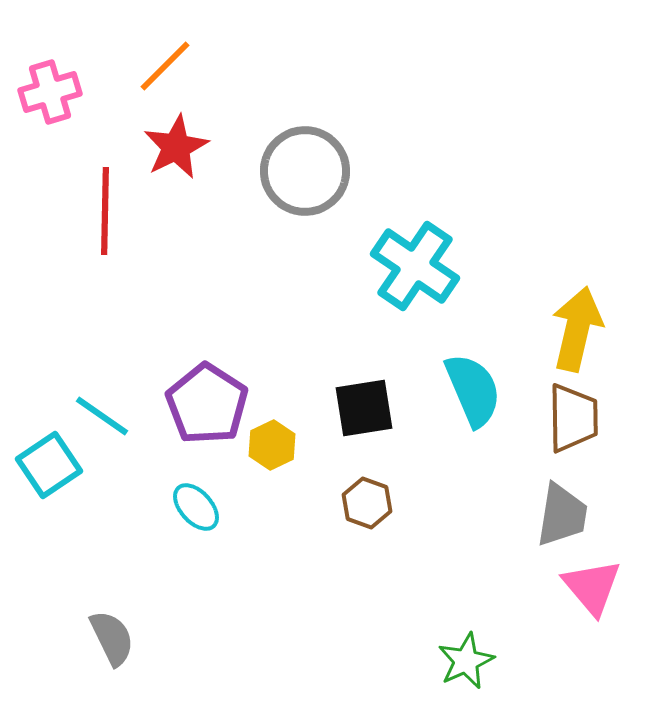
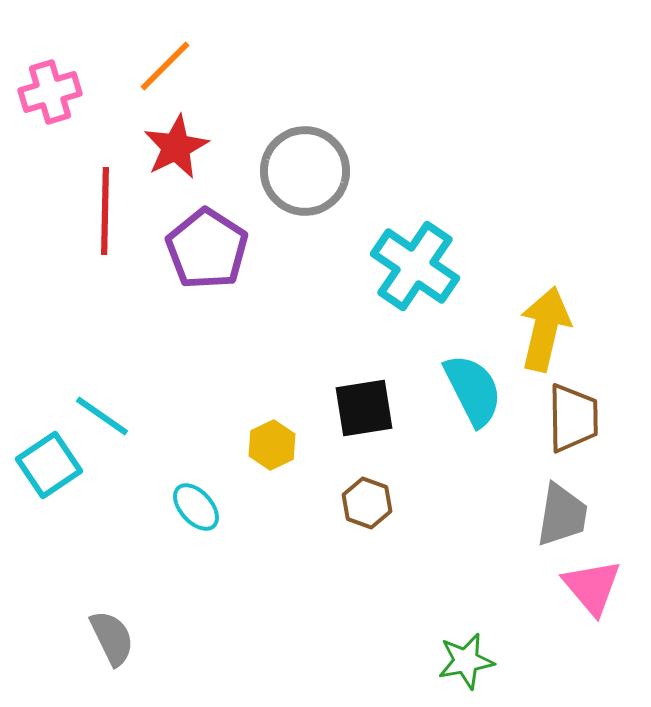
yellow arrow: moved 32 px left
cyan semicircle: rotated 4 degrees counterclockwise
purple pentagon: moved 155 px up
green star: rotated 14 degrees clockwise
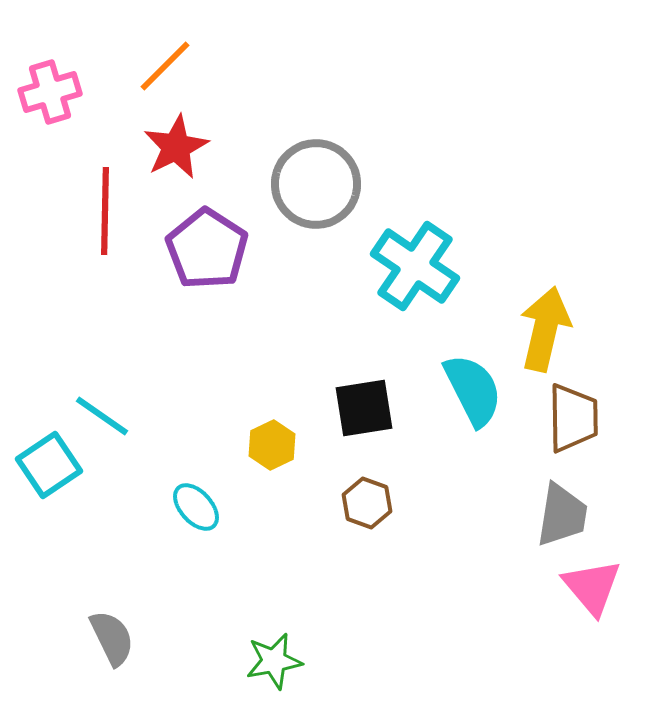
gray circle: moved 11 px right, 13 px down
green star: moved 192 px left
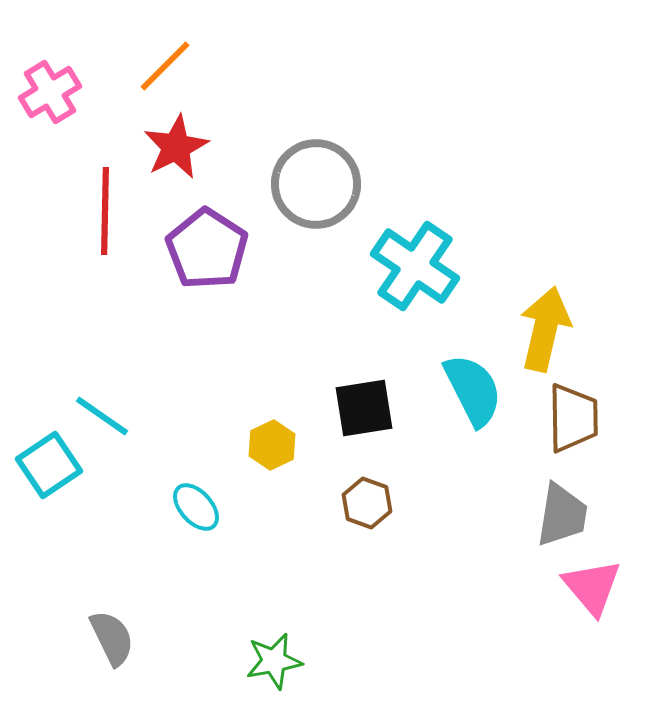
pink cross: rotated 14 degrees counterclockwise
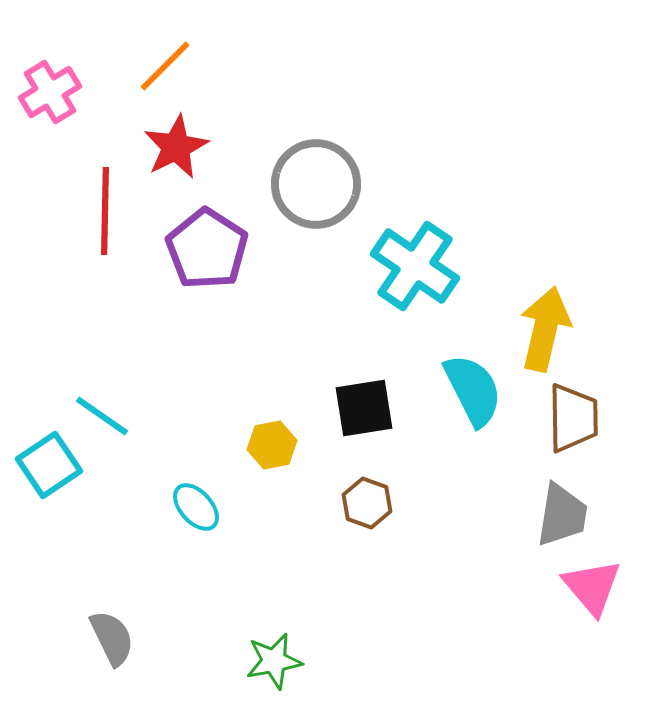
yellow hexagon: rotated 15 degrees clockwise
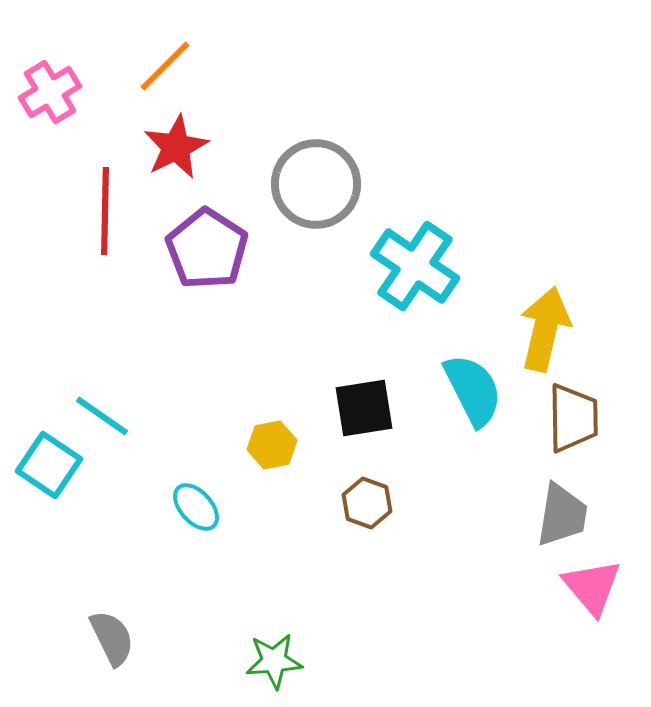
cyan square: rotated 22 degrees counterclockwise
green star: rotated 6 degrees clockwise
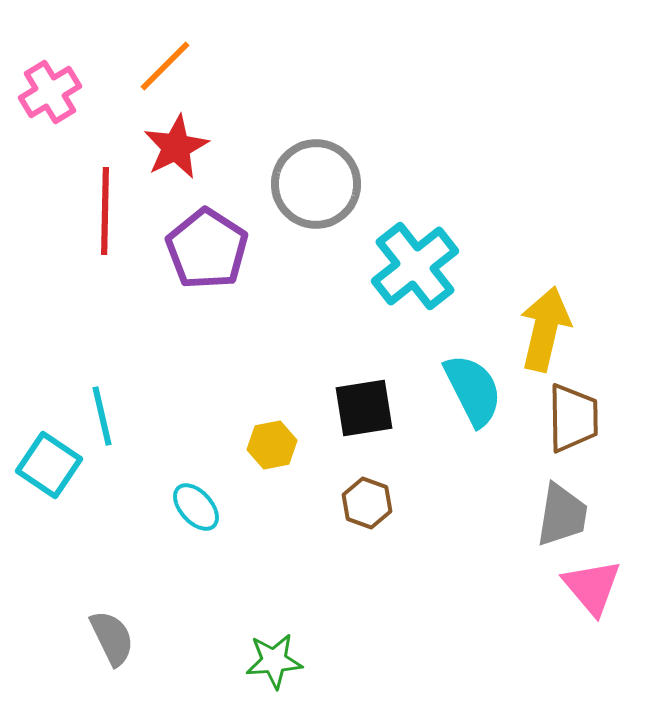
cyan cross: rotated 18 degrees clockwise
cyan line: rotated 42 degrees clockwise
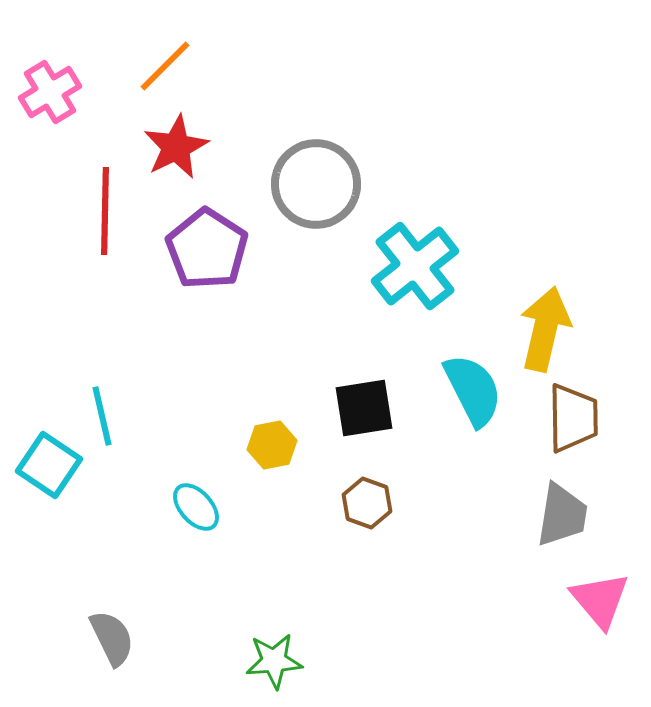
pink triangle: moved 8 px right, 13 px down
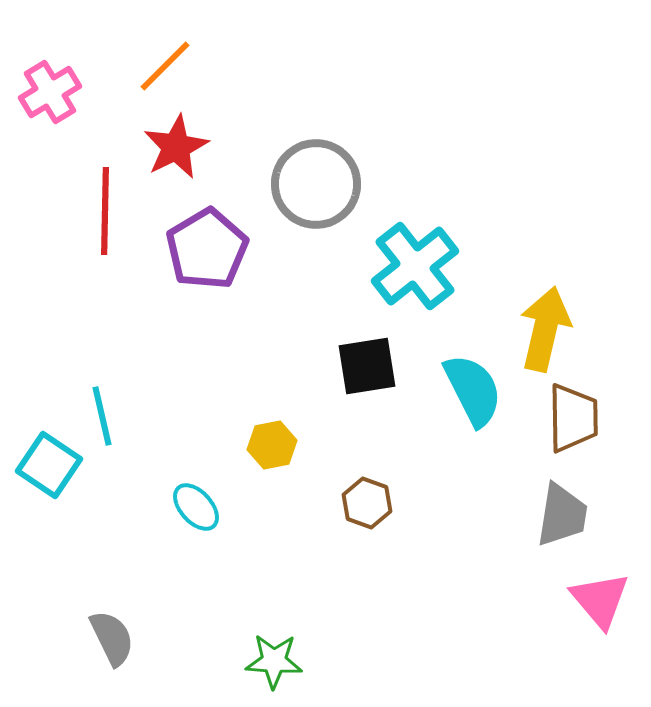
purple pentagon: rotated 8 degrees clockwise
black square: moved 3 px right, 42 px up
green star: rotated 8 degrees clockwise
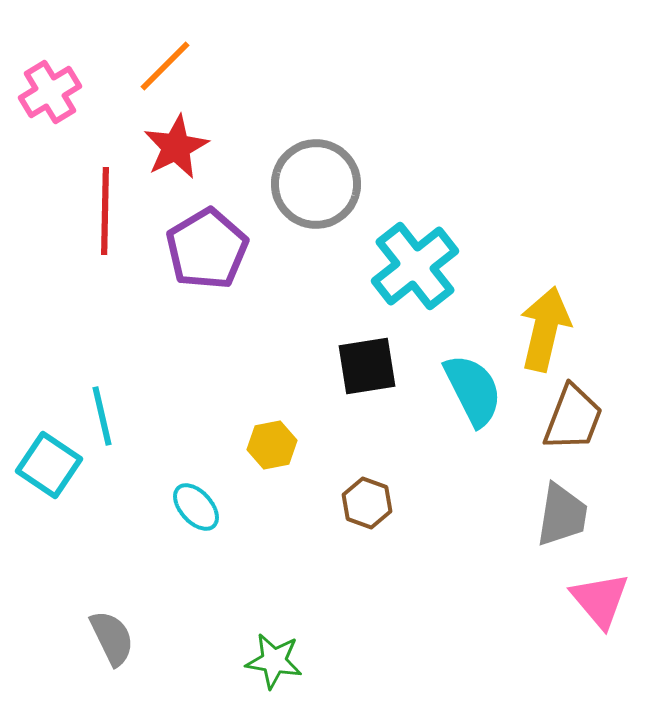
brown trapezoid: rotated 22 degrees clockwise
green star: rotated 6 degrees clockwise
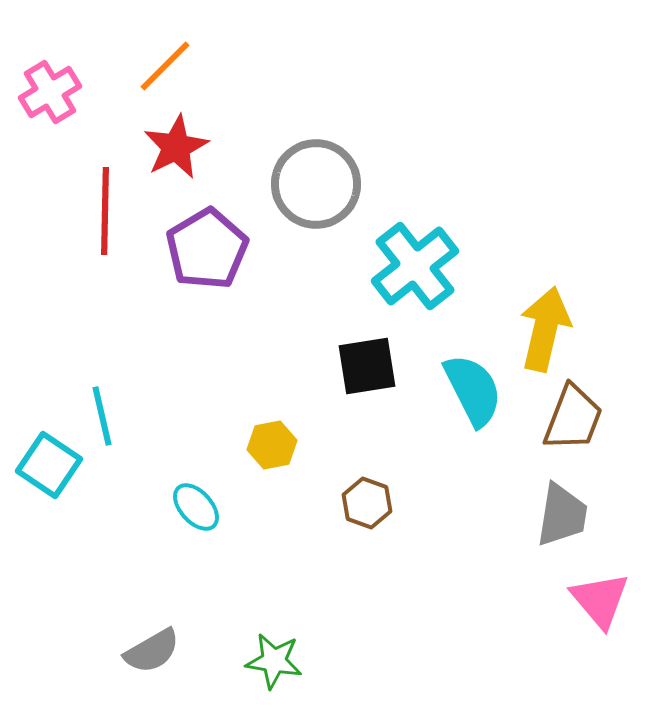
gray semicircle: moved 40 px right, 13 px down; rotated 86 degrees clockwise
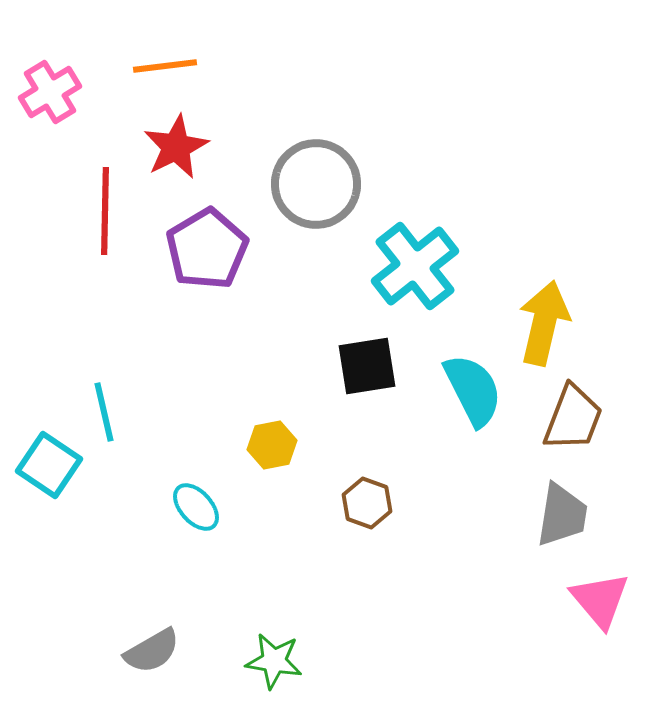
orange line: rotated 38 degrees clockwise
yellow arrow: moved 1 px left, 6 px up
cyan line: moved 2 px right, 4 px up
